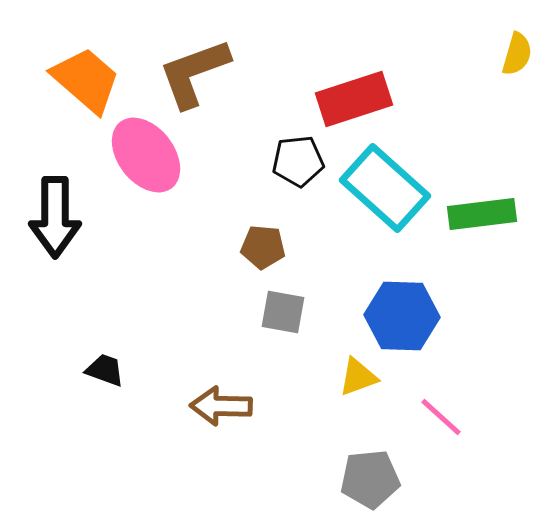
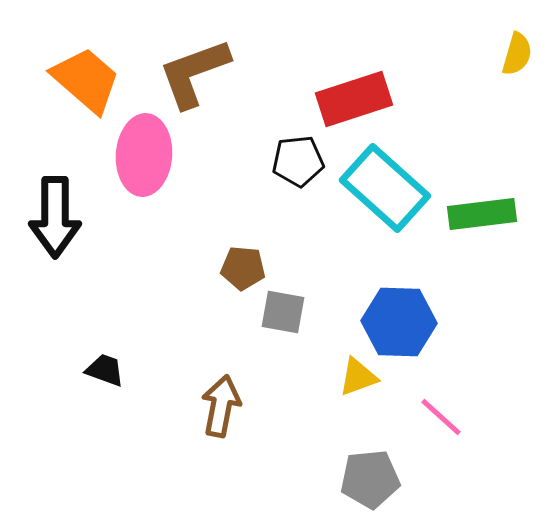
pink ellipse: moved 2 px left; rotated 42 degrees clockwise
brown pentagon: moved 20 px left, 21 px down
blue hexagon: moved 3 px left, 6 px down
brown arrow: rotated 100 degrees clockwise
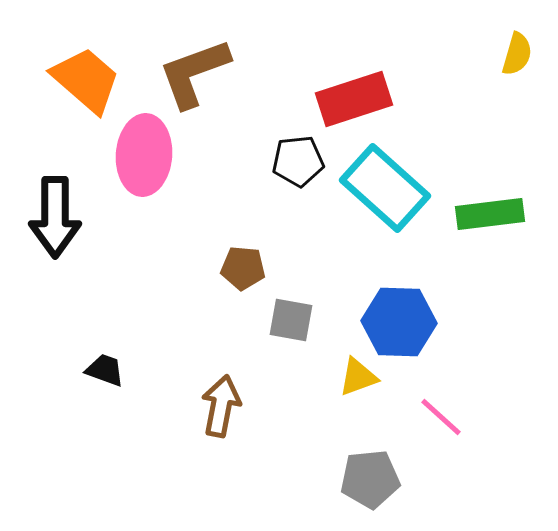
green rectangle: moved 8 px right
gray square: moved 8 px right, 8 px down
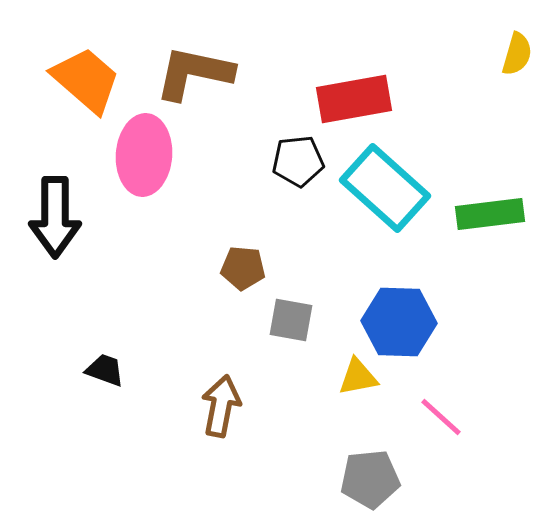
brown L-shape: rotated 32 degrees clockwise
red rectangle: rotated 8 degrees clockwise
yellow triangle: rotated 9 degrees clockwise
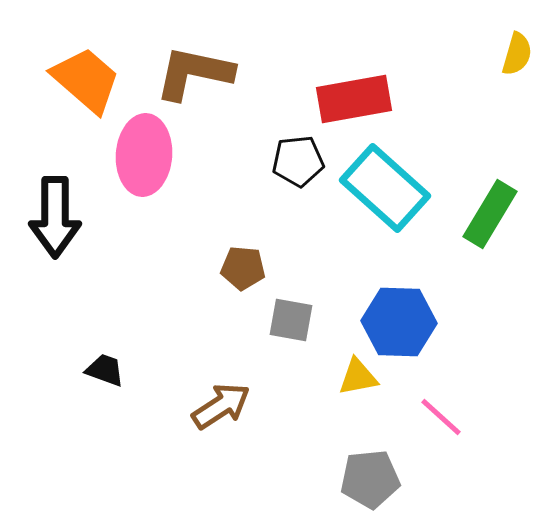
green rectangle: rotated 52 degrees counterclockwise
brown arrow: rotated 46 degrees clockwise
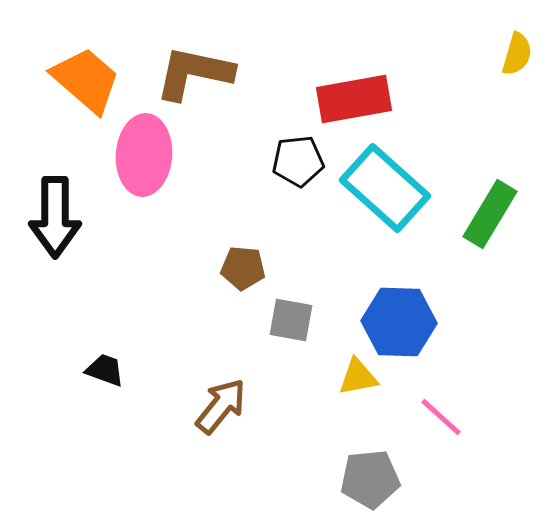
brown arrow: rotated 18 degrees counterclockwise
